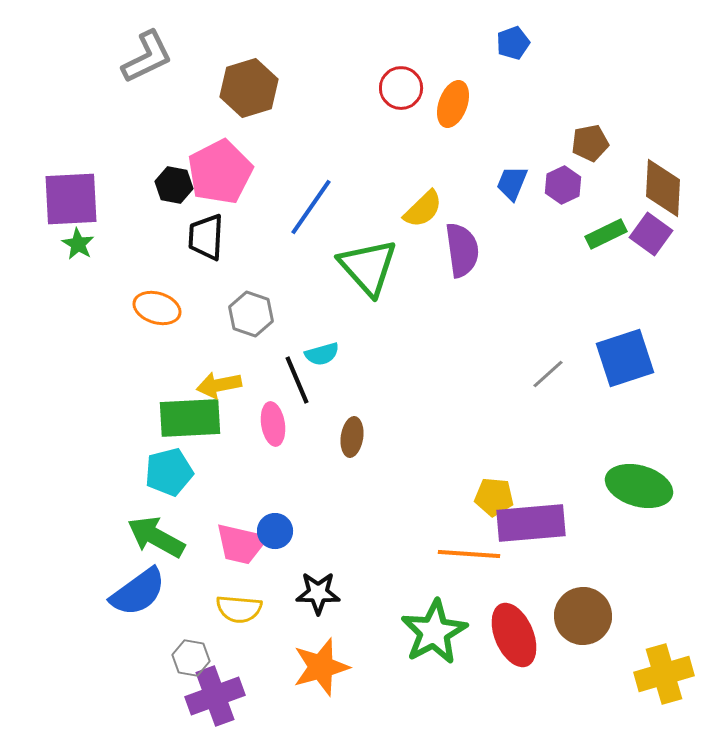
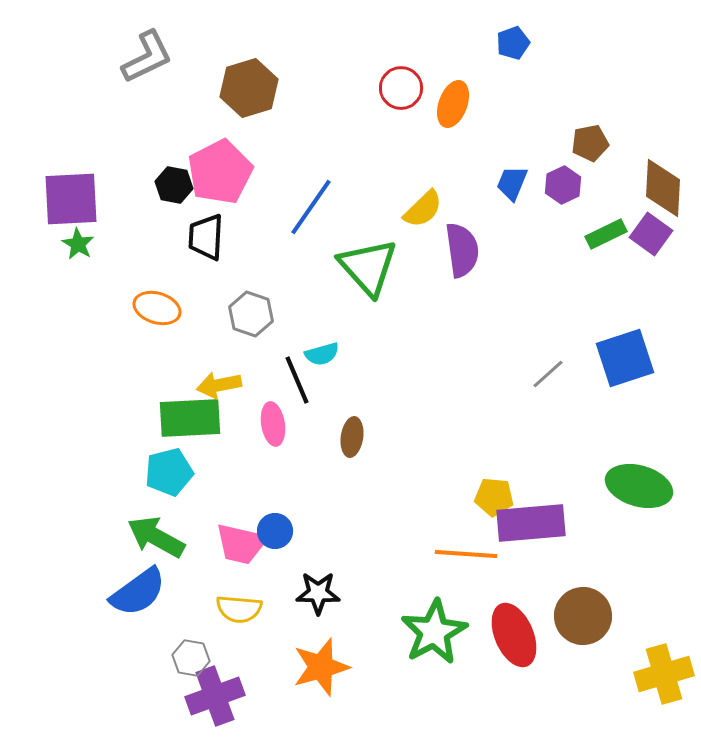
orange line at (469, 554): moved 3 px left
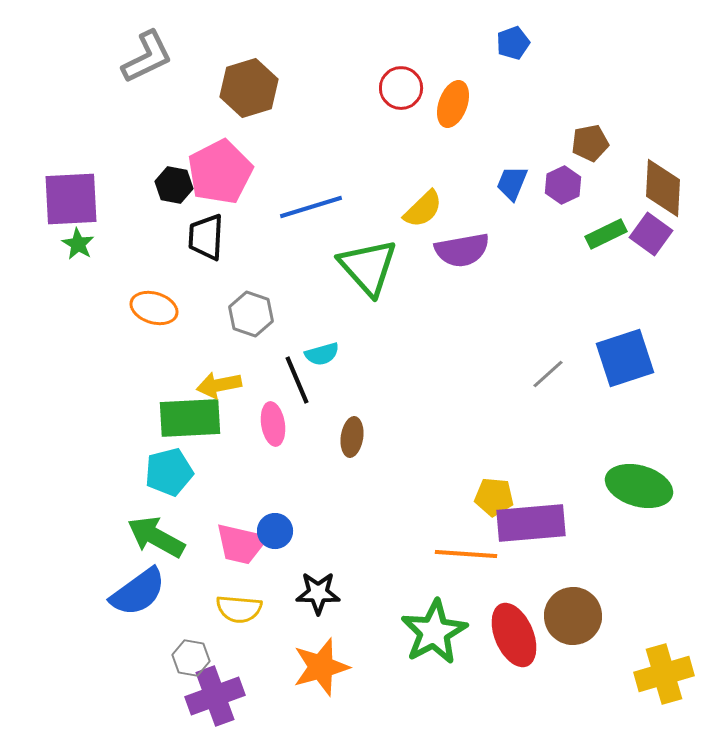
blue line at (311, 207): rotated 38 degrees clockwise
purple semicircle at (462, 250): rotated 88 degrees clockwise
orange ellipse at (157, 308): moved 3 px left
brown circle at (583, 616): moved 10 px left
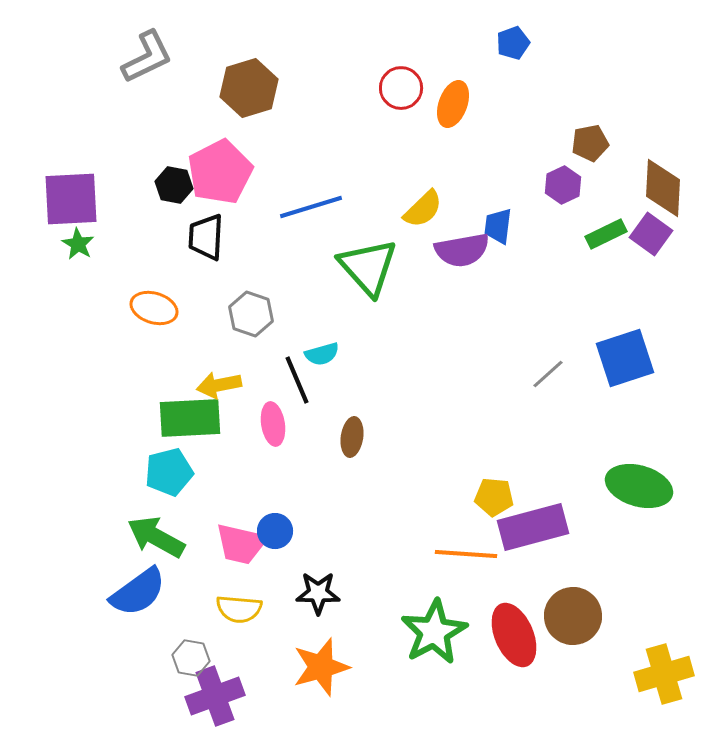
blue trapezoid at (512, 183): moved 14 px left, 43 px down; rotated 15 degrees counterclockwise
purple rectangle at (531, 523): moved 2 px right, 4 px down; rotated 10 degrees counterclockwise
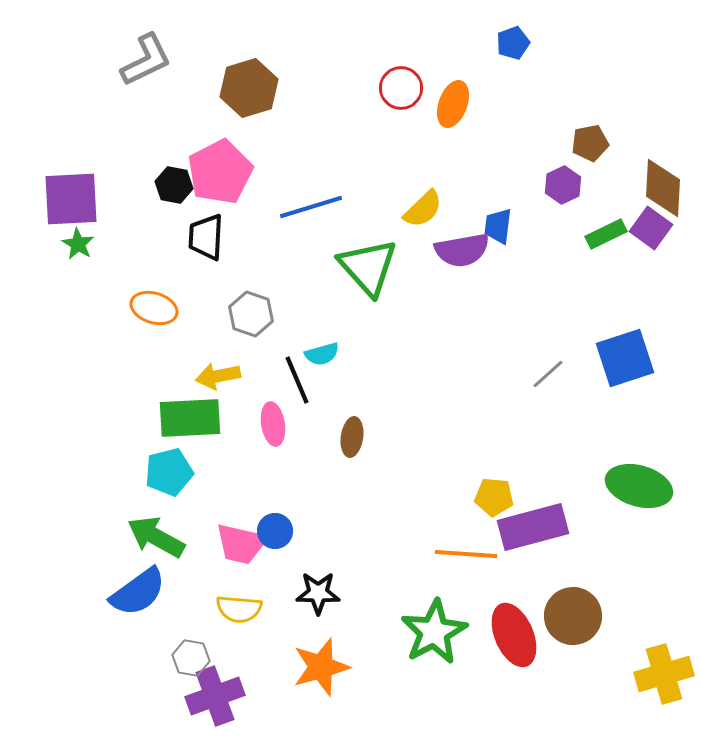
gray L-shape at (147, 57): moved 1 px left, 3 px down
purple square at (651, 234): moved 6 px up
yellow arrow at (219, 385): moved 1 px left, 9 px up
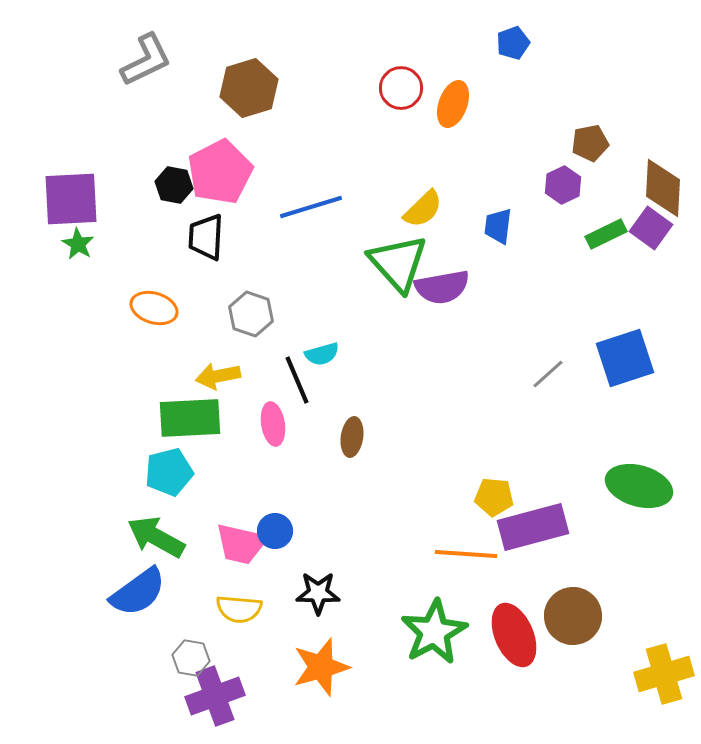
purple semicircle at (462, 250): moved 20 px left, 37 px down
green triangle at (368, 267): moved 30 px right, 4 px up
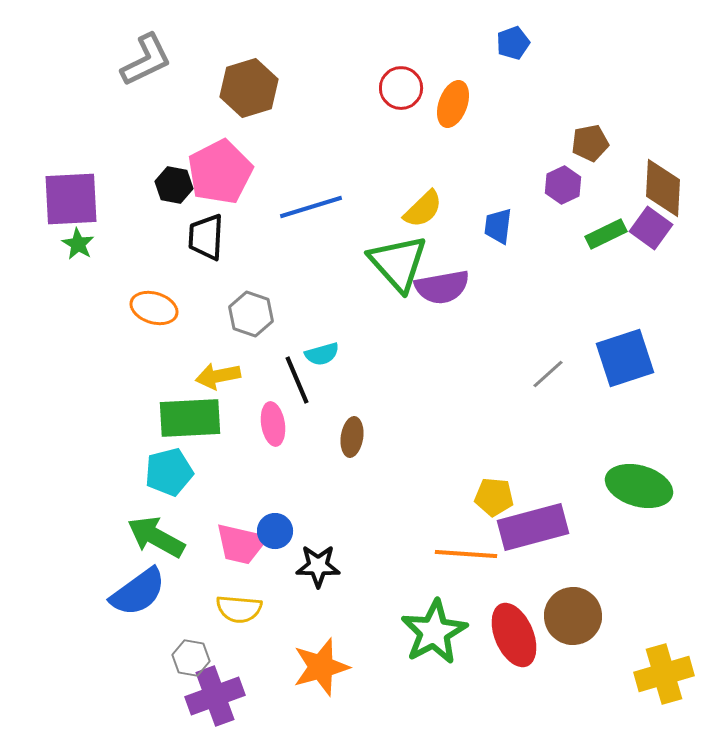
black star at (318, 593): moved 27 px up
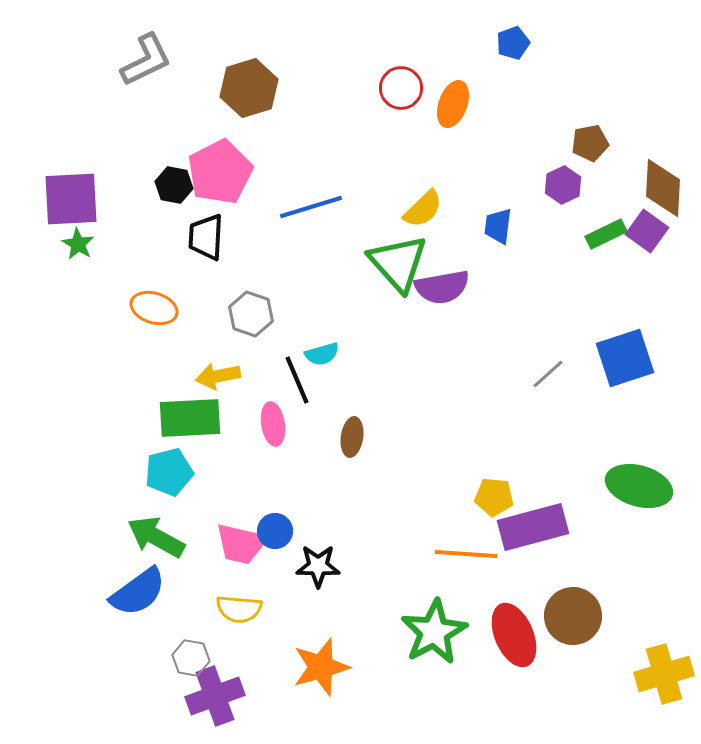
purple square at (651, 228): moved 4 px left, 3 px down
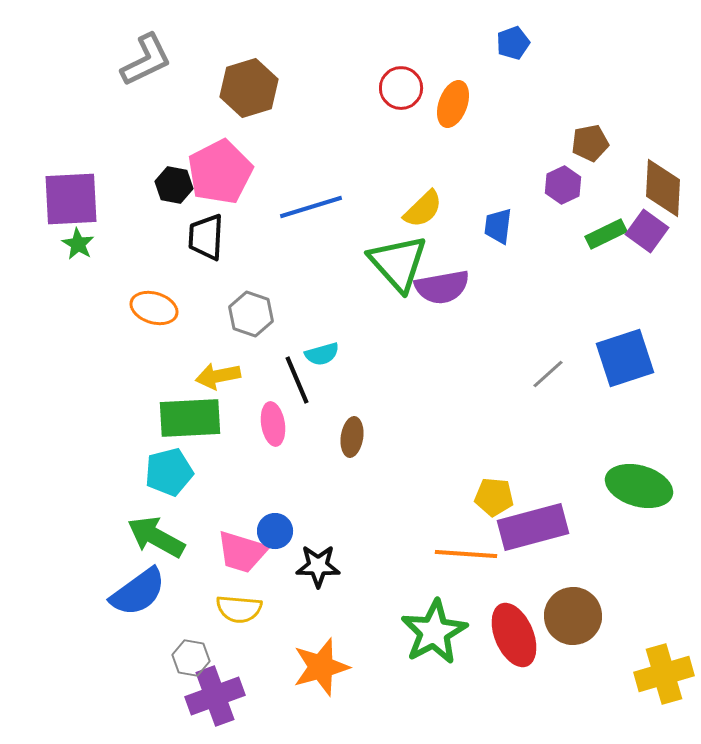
pink trapezoid at (241, 544): moved 1 px right, 8 px down; rotated 4 degrees clockwise
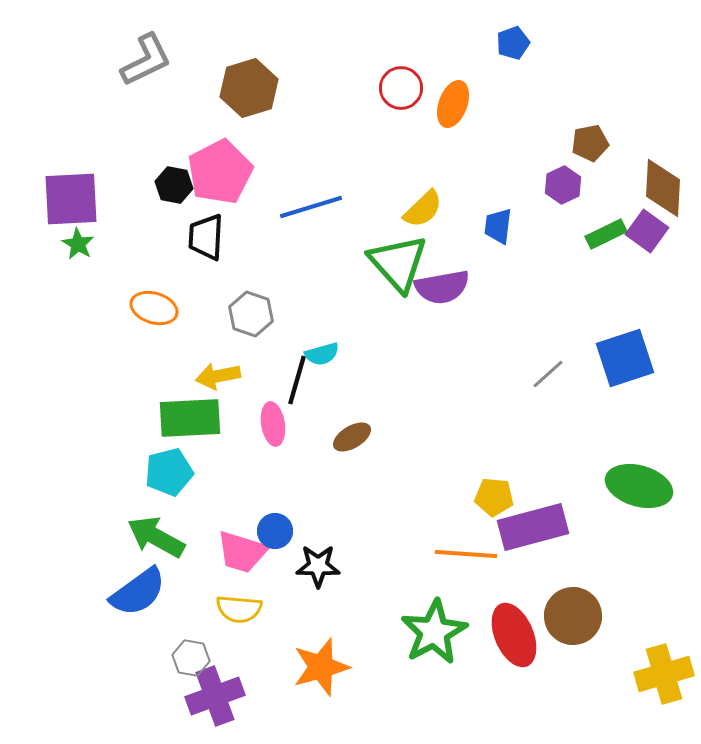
black line at (297, 380): rotated 39 degrees clockwise
brown ellipse at (352, 437): rotated 51 degrees clockwise
